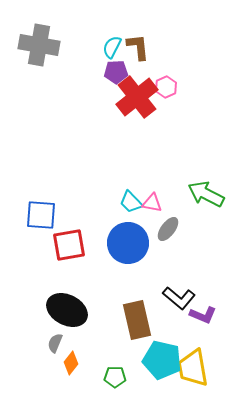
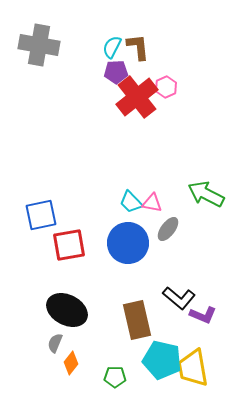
blue square: rotated 16 degrees counterclockwise
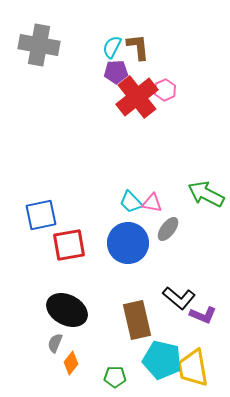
pink hexagon: moved 1 px left, 3 px down
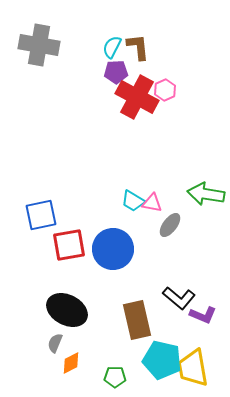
red cross: rotated 24 degrees counterclockwise
green arrow: rotated 18 degrees counterclockwise
cyan trapezoid: moved 2 px right, 1 px up; rotated 15 degrees counterclockwise
gray ellipse: moved 2 px right, 4 px up
blue circle: moved 15 px left, 6 px down
orange diamond: rotated 25 degrees clockwise
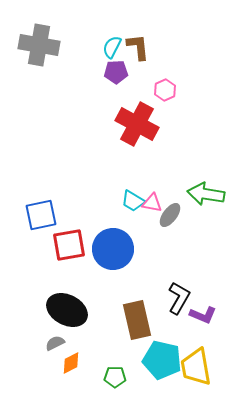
red cross: moved 27 px down
gray ellipse: moved 10 px up
black L-shape: rotated 100 degrees counterclockwise
gray semicircle: rotated 42 degrees clockwise
yellow trapezoid: moved 3 px right, 1 px up
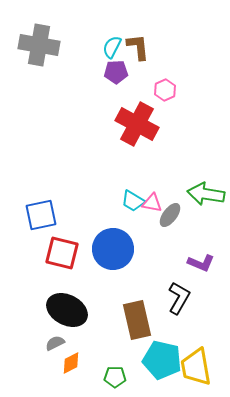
red square: moved 7 px left, 8 px down; rotated 24 degrees clockwise
purple L-shape: moved 2 px left, 52 px up
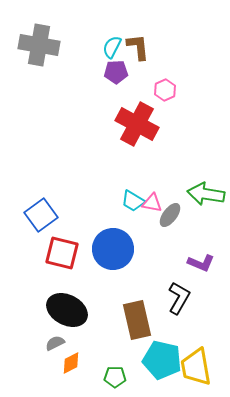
blue square: rotated 24 degrees counterclockwise
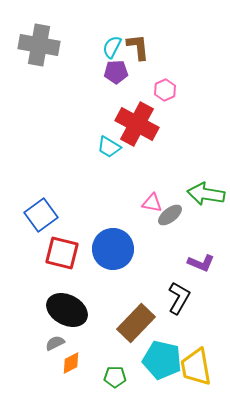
cyan trapezoid: moved 24 px left, 54 px up
gray ellipse: rotated 15 degrees clockwise
brown rectangle: moved 1 px left, 3 px down; rotated 57 degrees clockwise
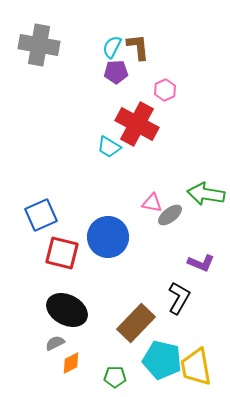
blue square: rotated 12 degrees clockwise
blue circle: moved 5 px left, 12 px up
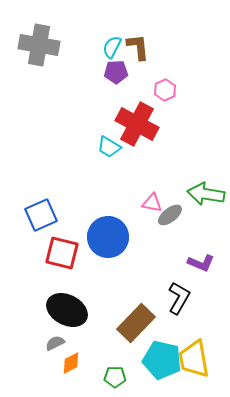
yellow trapezoid: moved 2 px left, 8 px up
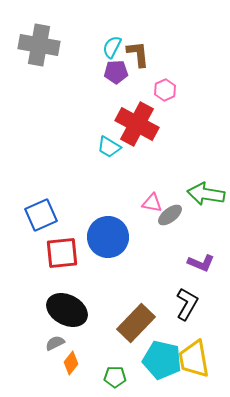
brown L-shape: moved 7 px down
red square: rotated 20 degrees counterclockwise
black L-shape: moved 8 px right, 6 px down
orange diamond: rotated 25 degrees counterclockwise
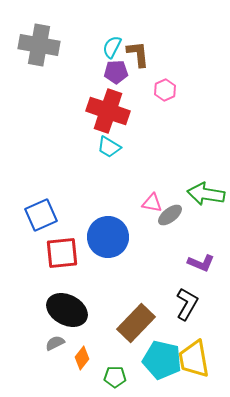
red cross: moved 29 px left, 13 px up; rotated 9 degrees counterclockwise
orange diamond: moved 11 px right, 5 px up
